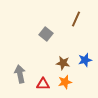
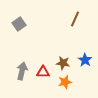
brown line: moved 1 px left
gray square: moved 27 px left, 10 px up; rotated 16 degrees clockwise
blue star: rotated 24 degrees counterclockwise
gray arrow: moved 2 px right, 3 px up; rotated 24 degrees clockwise
red triangle: moved 12 px up
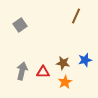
brown line: moved 1 px right, 3 px up
gray square: moved 1 px right, 1 px down
blue star: rotated 24 degrees clockwise
orange star: rotated 16 degrees counterclockwise
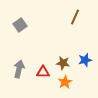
brown line: moved 1 px left, 1 px down
gray arrow: moved 3 px left, 2 px up
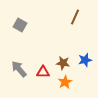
gray square: rotated 24 degrees counterclockwise
gray arrow: rotated 54 degrees counterclockwise
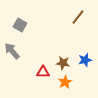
brown line: moved 3 px right; rotated 14 degrees clockwise
gray arrow: moved 7 px left, 18 px up
